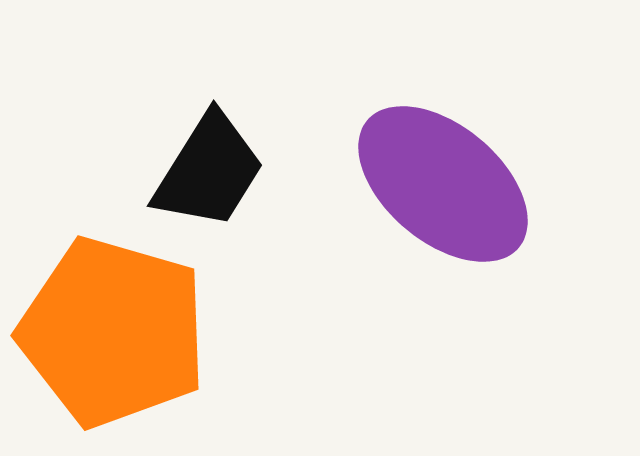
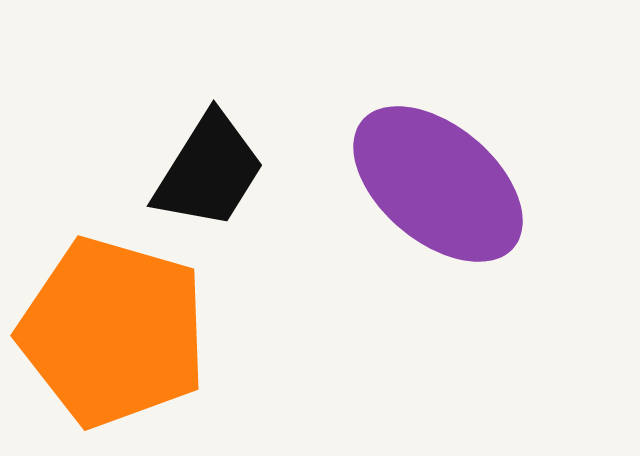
purple ellipse: moved 5 px left
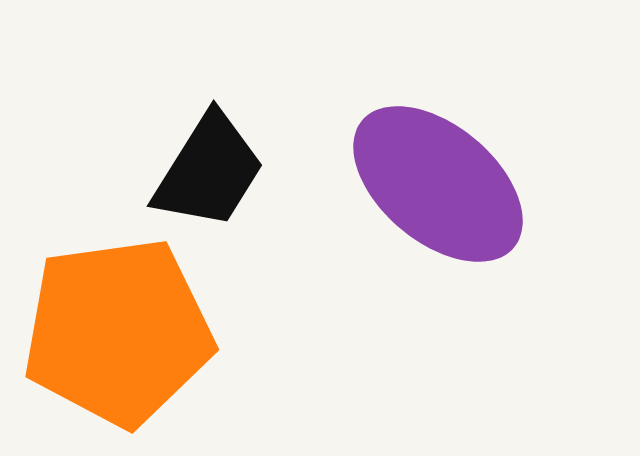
orange pentagon: moved 5 px right; rotated 24 degrees counterclockwise
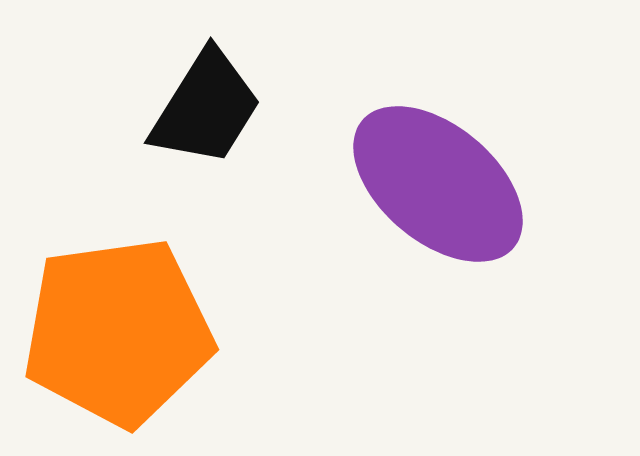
black trapezoid: moved 3 px left, 63 px up
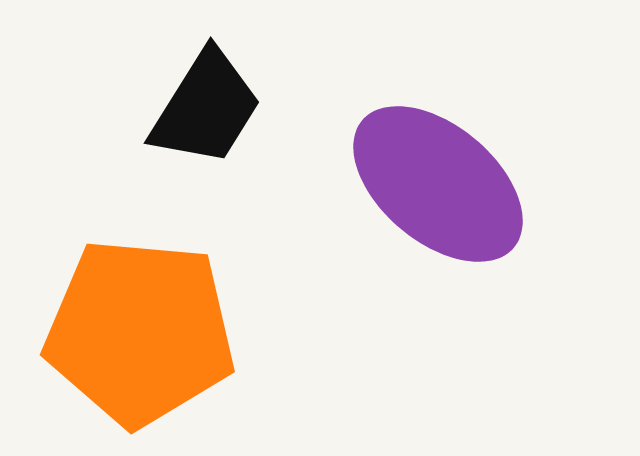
orange pentagon: moved 22 px right; rotated 13 degrees clockwise
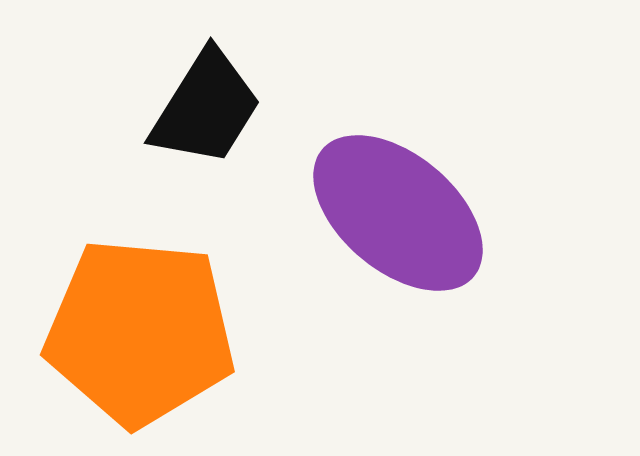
purple ellipse: moved 40 px left, 29 px down
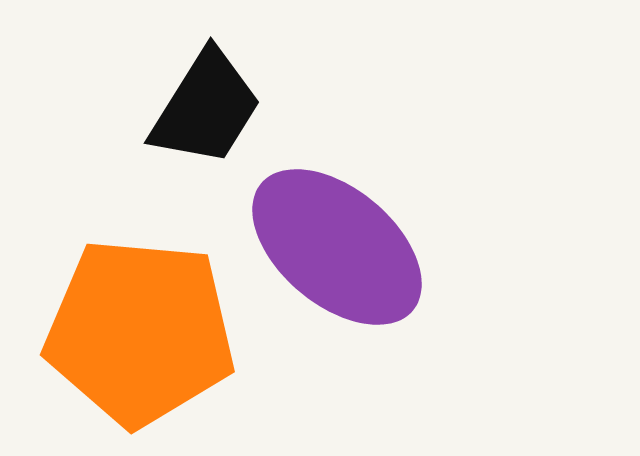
purple ellipse: moved 61 px left, 34 px down
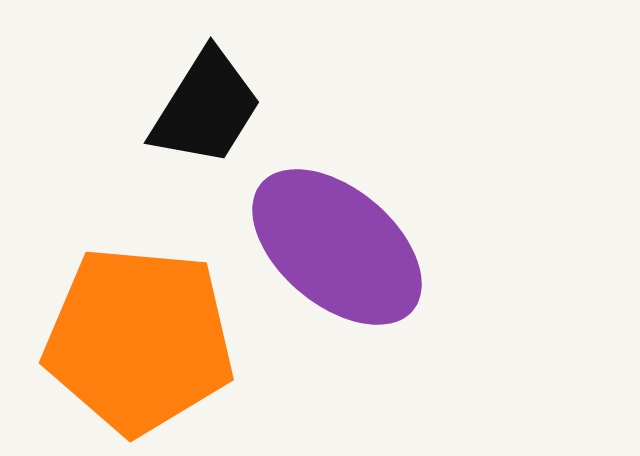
orange pentagon: moved 1 px left, 8 px down
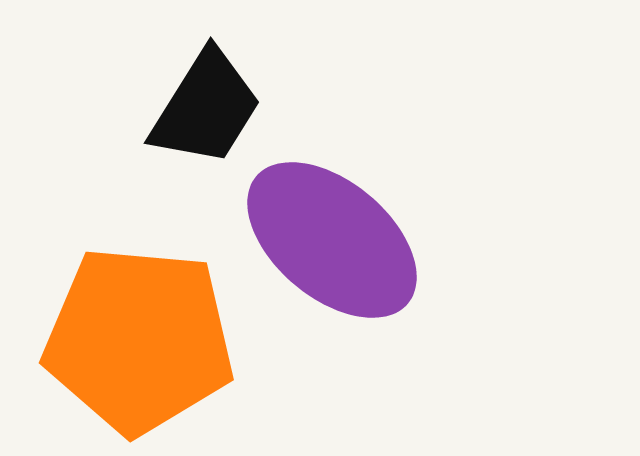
purple ellipse: moved 5 px left, 7 px up
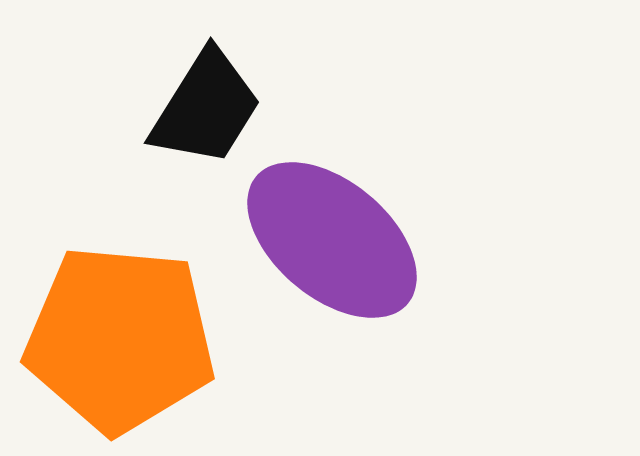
orange pentagon: moved 19 px left, 1 px up
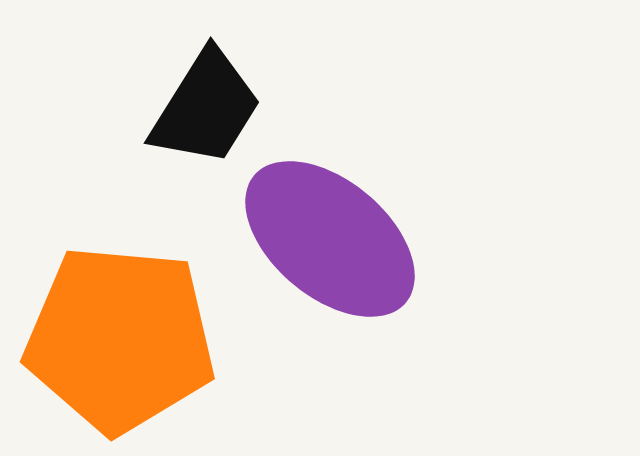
purple ellipse: moved 2 px left, 1 px up
